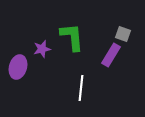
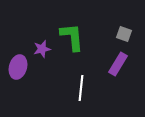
gray square: moved 1 px right
purple rectangle: moved 7 px right, 9 px down
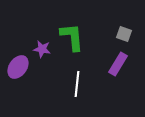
purple star: rotated 24 degrees clockwise
purple ellipse: rotated 20 degrees clockwise
white line: moved 4 px left, 4 px up
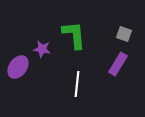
green L-shape: moved 2 px right, 2 px up
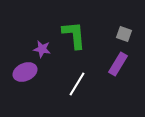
purple ellipse: moved 7 px right, 5 px down; rotated 30 degrees clockwise
white line: rotated 25 degrees clockwise
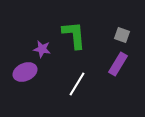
gray square: moved 2 px left, 1 px down
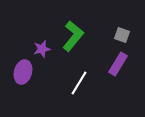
green L-shape: moved 1 px left, 1 px down; rotated 44 degrees clockwise
purple star: rotated 24 degrees counterclockwise
purple ellipse: moved 2 px left; rotated 50 degrees counterclockwise
white line: moved 2 px right, 1 px up
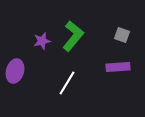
purple star: moved 8 px up
purple rectangle: moved 3 px down; rotated 55 degrees clockwise
purple ellipse: moved 8 px left, 1 px up
white line: moved 12 px left
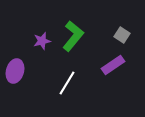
gray square: rotated 14 degrees clockwise
purple rectangle: moved 5 px left, 2 px up; rotated 30 degrees counterclockwise
